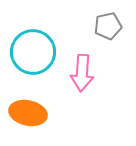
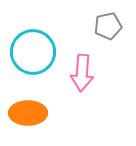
orange ellipse: rotated 12 degrees counterclockwise
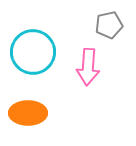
gray pentagon: moved 1 px right, 1 px up
pink arrow: moved 6 px right, 6 px up
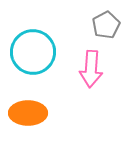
gray pentagon: moved 3 px left; rotated 16 degrees counterclockwise
pink arrow: moved 3 px right, 2 px down
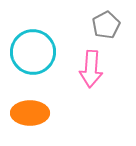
orange ellipse: moved 2 px right
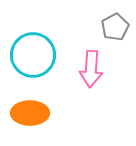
gray pentagon: moved 9 px right, 2 px down
cyan circle: moved 3 px down
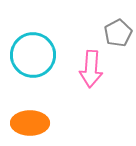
gray pentagon: moved 3 px right, 6 px down
orange ellipse: moved 10 px down
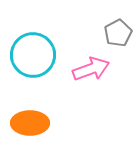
pink arrow: rotated 114 degrees counterclockwise
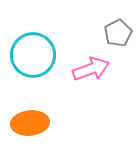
orange ellipse: rotated 6 degrees counterclockwise
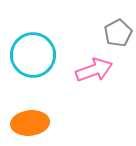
pink arrow: moved 3 px right, 1 px down
